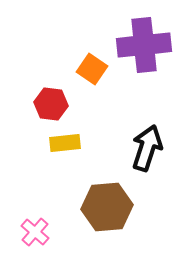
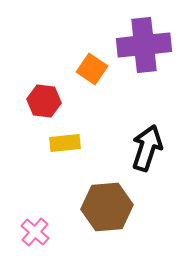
red hexagon: moved 7 px left, 3 px up
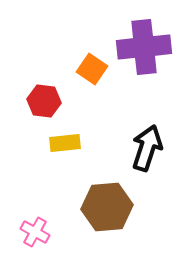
purple cross: moved 2 px down
pink cross: rotated 12 degrees counterclockwise
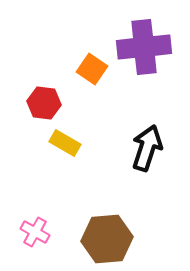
red hexagon: moved 2 px down
yellow rectangle: rotated 36 degrees clockwise
brown hexagon: moved 32 px down
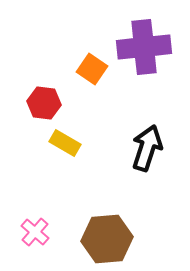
pink cross: rotated 12 degrees clockwise
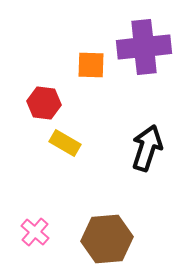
orange square: moved 1 px left, 4 px up; rotated 32 degrees counterclockwise
